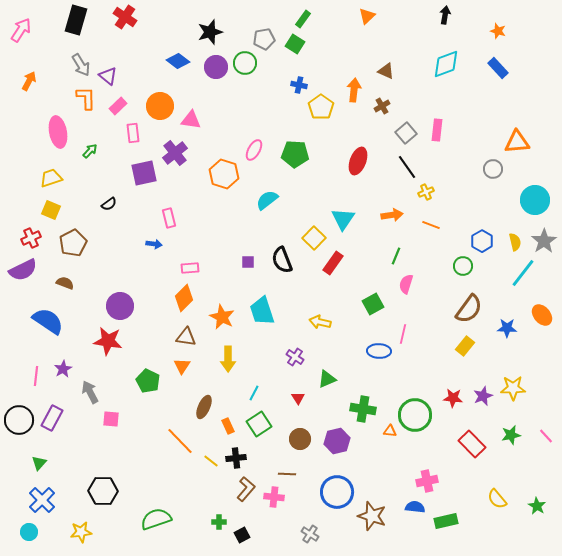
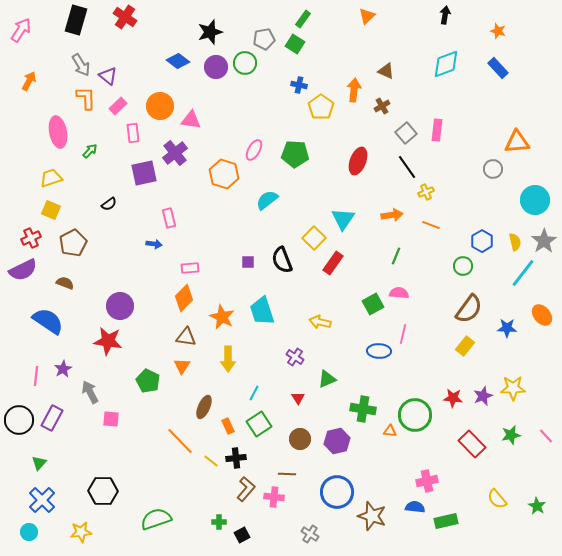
pink semicircle at (406, 284): moved 7 px left, 9 px down; rotated 78 degrees clockwise
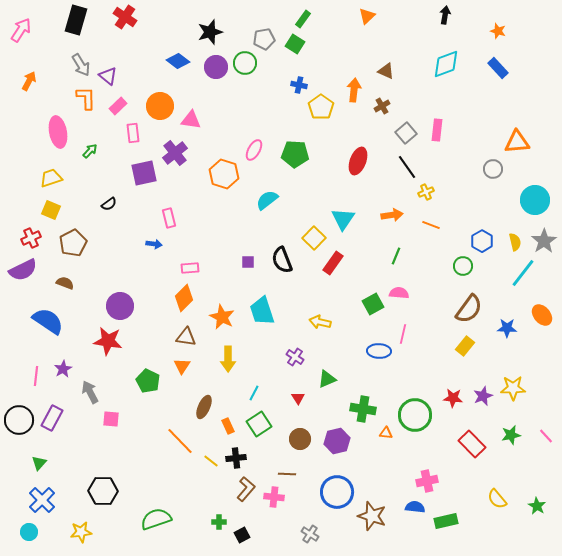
orange triangle at (390, 431): moved 4 px left, 2 px down
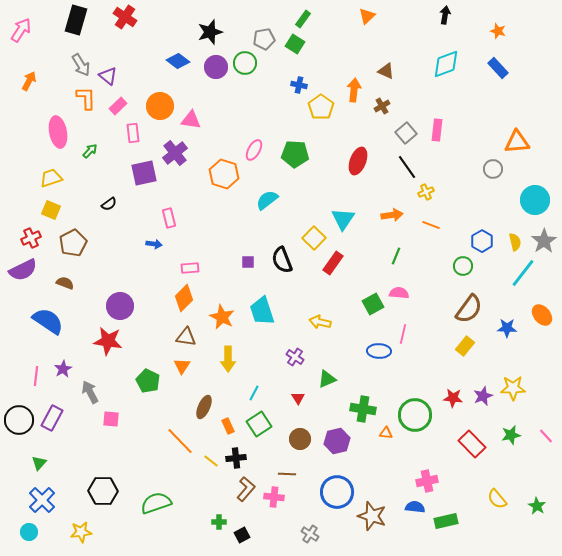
green semicircle at (156, 519): moved 16 px up
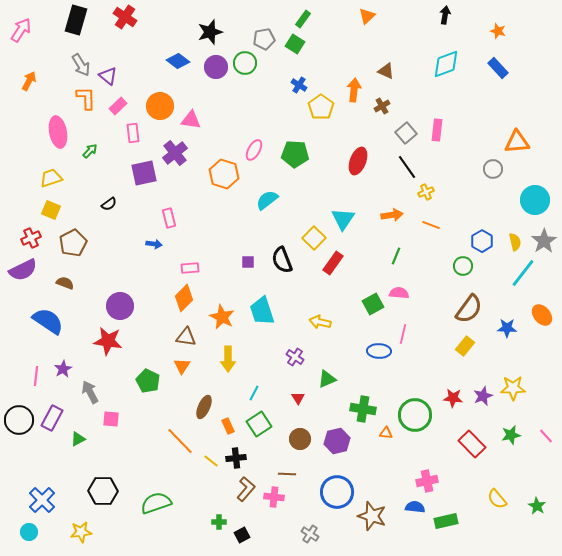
blue cross at (299, 85): rotated 21 degrees clockwise
green triangle at (39, 463): moved 39 px right, 24 px up; rotated 21 degrees clockwise
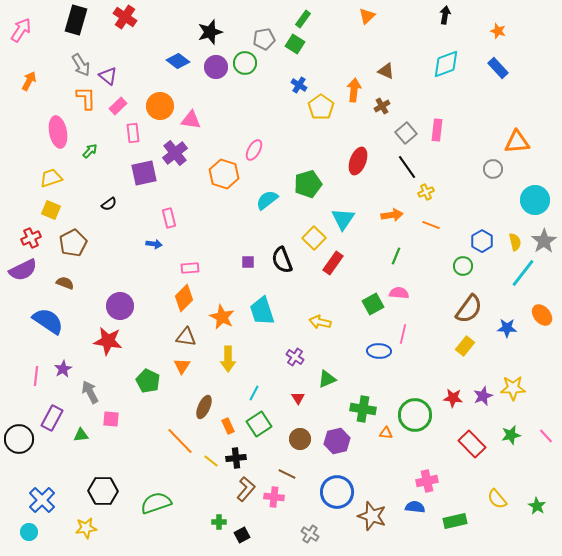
green pentagon at (295, 154): moved 13 px right, 30 px down; rotated 20 degrees counterclockwise
black circle at (19, 420): moved 19 px down
green triangle at (78, 439): moved 3 px right, 4 px up; rotated 21 degrees clockwise
brown line at (287, 474): rotated 24 degrees clockwise
green rectangle at (446, 521): moved 9 px right
yellow star at (81, 532): moved 5 px right, 4 px up
